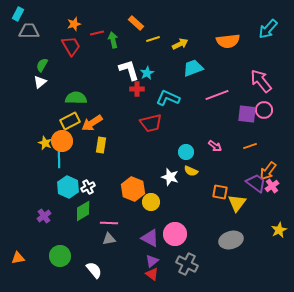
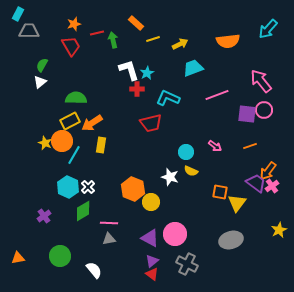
cyan line at (59, 158): moved 15 px right, 3 px up; rotated 30 degrees clockwise
white cross at (88, 187): rotated 16 degrees counterclockwise
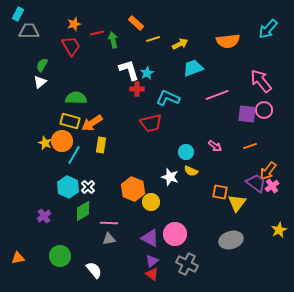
yellow rectangle at (70, 121): rotated 42 degrees clockwise
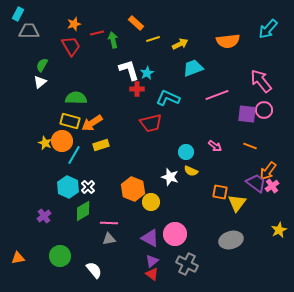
yellow rectangle at (101, 145): rotated 63 degrees clockwise
orange line at (250, 146): rotated 40 degrees clockwise
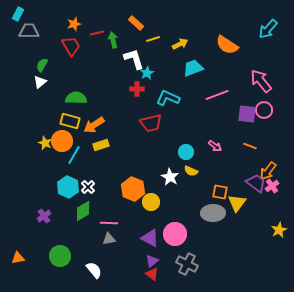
orange semicircle at (228, 41): moved 1 px left, 4 px down; rotated 40 degrees clockwise
white L-shape at (129, 70): moved 5 px right, 11 px up
orange arrow at (92, 123): moved 2 px right, 2 px down
white star at (170, 177): rotated 12 degrees clockwise
gray ellipse at (231, 240): moved 18 px left, 27 px up; rotated 15 degrees clockwise
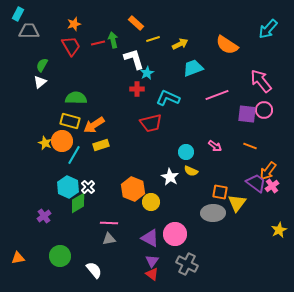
red line at (97, 33): moved 1 px right, 10 px down
green diamond at (83, 211): moved 5 px left, 8 px up
purple triangle at (152, 261): rotated 16 degrees counterclockwise
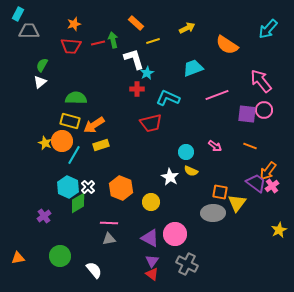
yellow line at (153, 39): moved 2 px down
yellow arrow at (180, 44): moved 7 px right, 16 px up
red trapezoid at (71, 46): rotated 125 degrees clockwise
orange hexagon at (133, 189): moved 12 px left, 1 px up
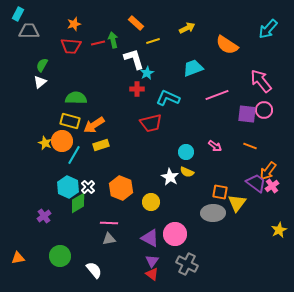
yellow semicircle at (191, 171): moved 4 px left, 1 px down
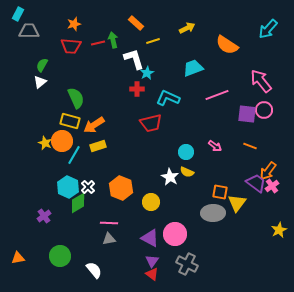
green semicircle at (76, 98): rotated 65 degrees clockwise
yellow rectangle at (101, 145): moved 3 px left, 1 px down
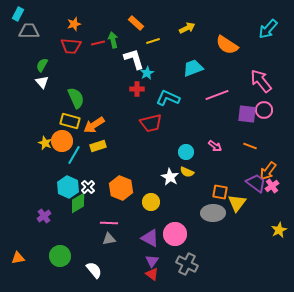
white triangle at (40, 82): moved 2 px right; rotated 32 degrees counterclockwise
